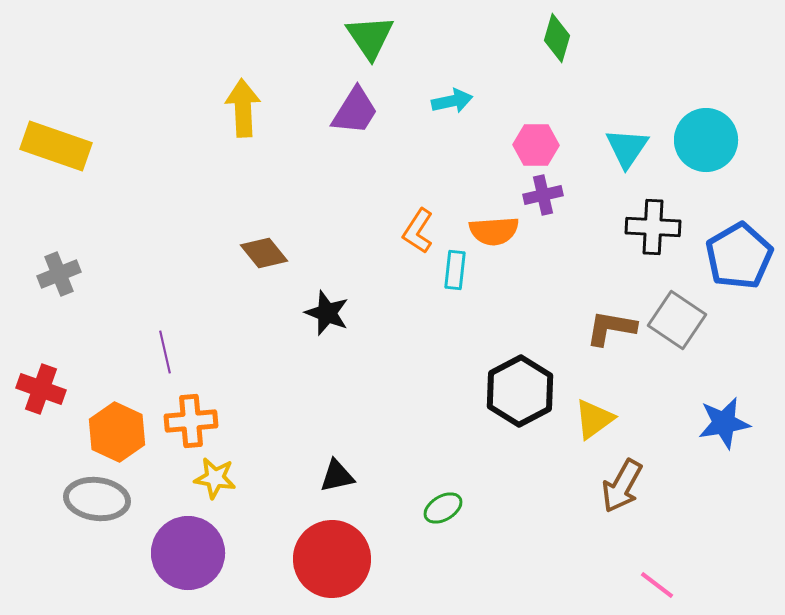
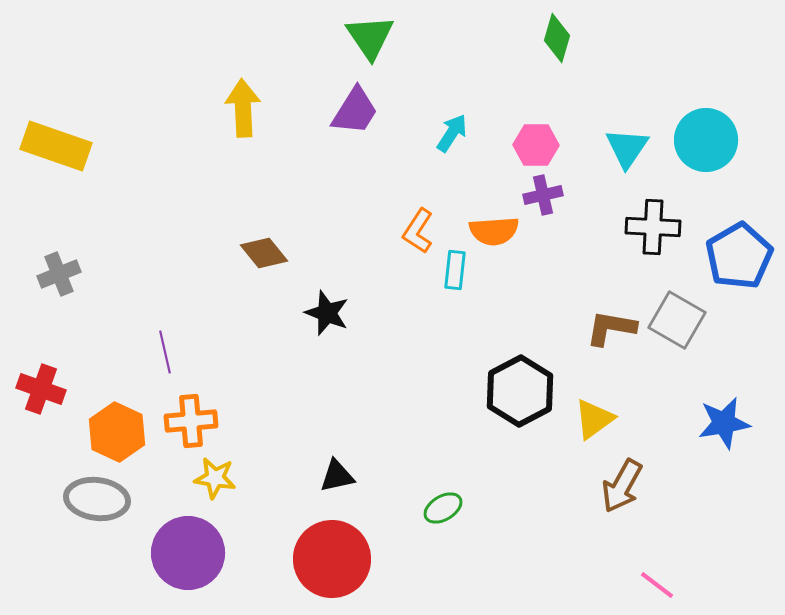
cyan arrow: moved 32 px down; rotated 45 degrees counterclockwise
gray square: rotated 4 degrees counterclockwise
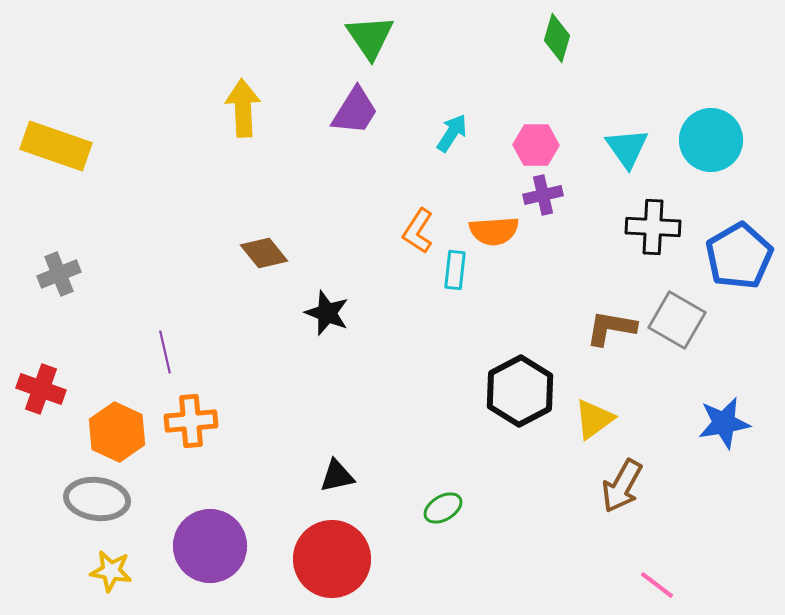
cyan circle: moved 5 px right
cyan triangle: rotated 9 degrees counterclockwise
yellow star: moved 104 px left, 93 px down
purple circle: moved 22 px right, 7 px up
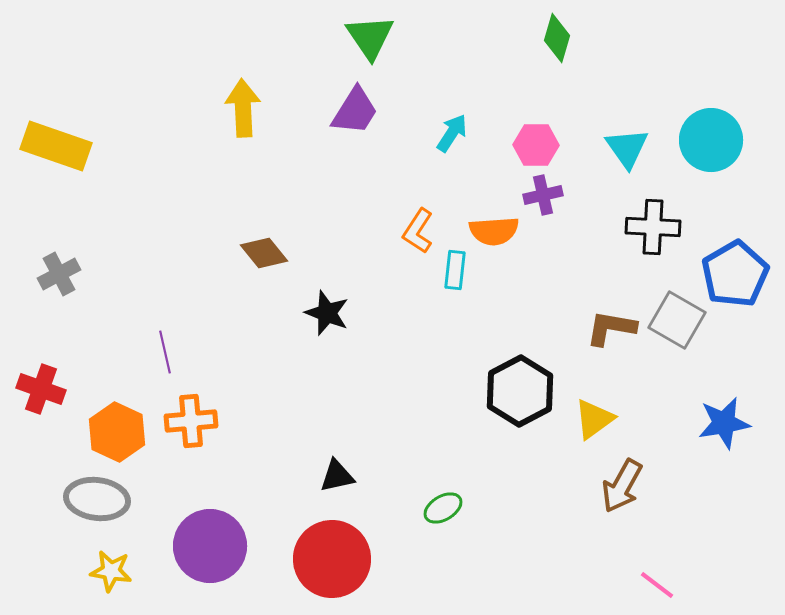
blue pentagon: moved 4 px left, 18 px down
gray cross: rotated 6 degrees counterclockwise
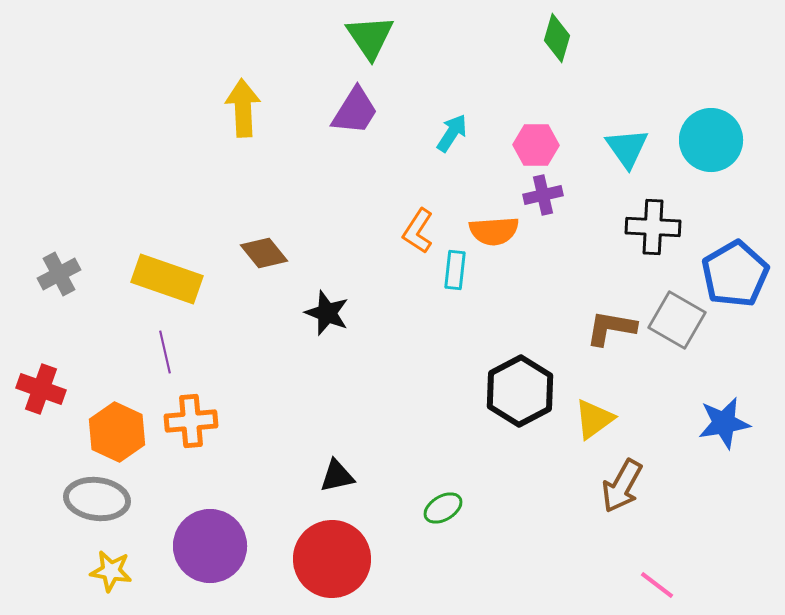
yellow rectangle: moved 111 px right, 133 px down
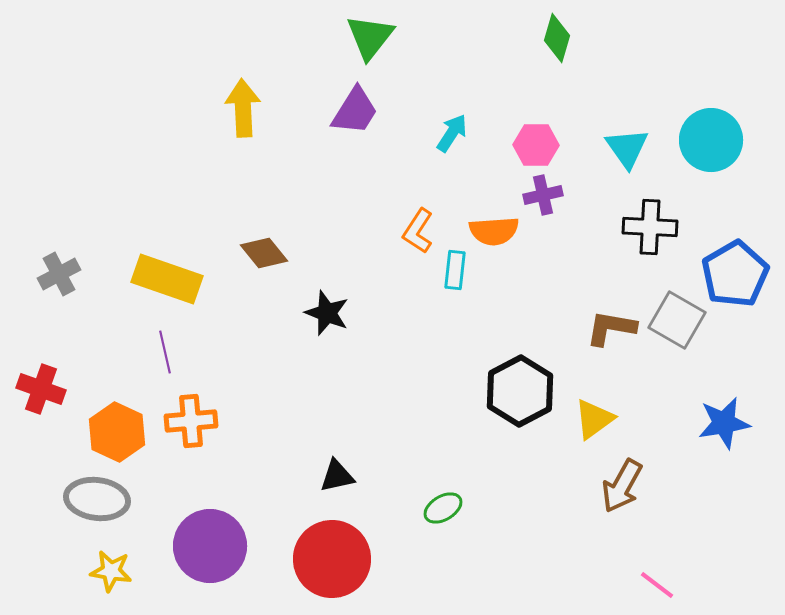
green triangle: rotated 12 degrees clockwise
black cross: moved 3 px left
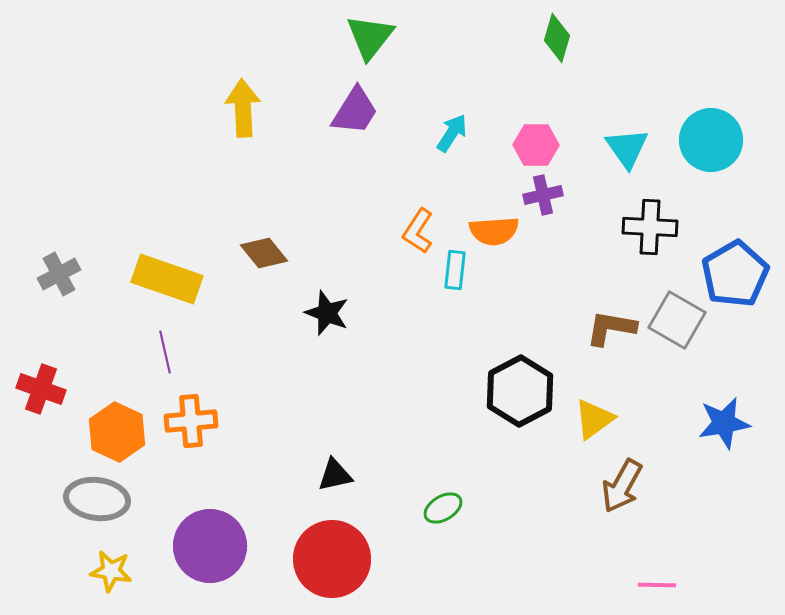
black triangle: moved 2 px left, 1 px up
pink line: rotated 36 degrees counterclockwise
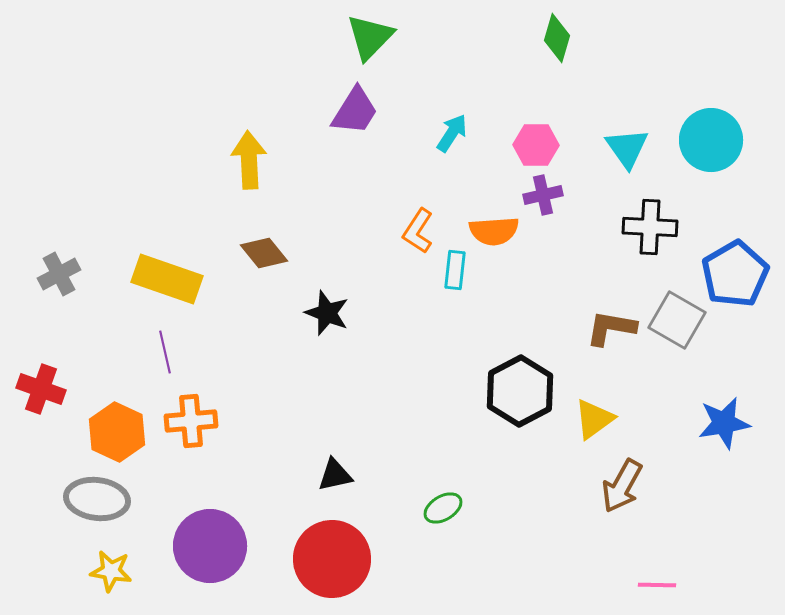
green triangle: rotated 6 degrees clockwise
yellow arrow: moved 6 px right, 52 px down
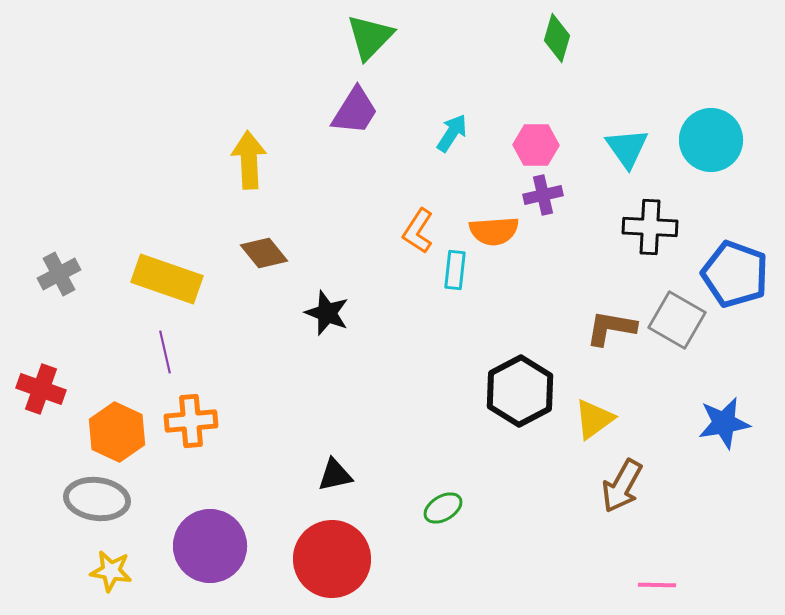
blue pentagon: rotated 22 degrees counterclockwise
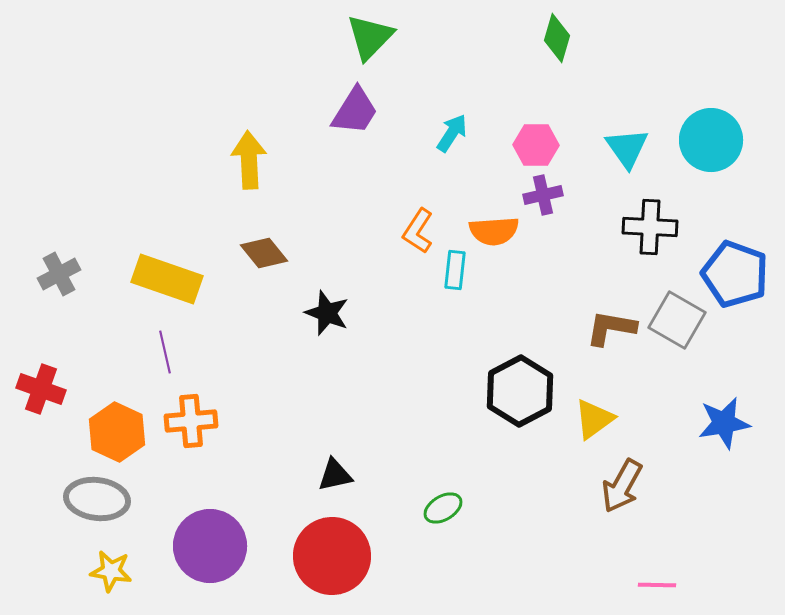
red circle: moved 3 px up
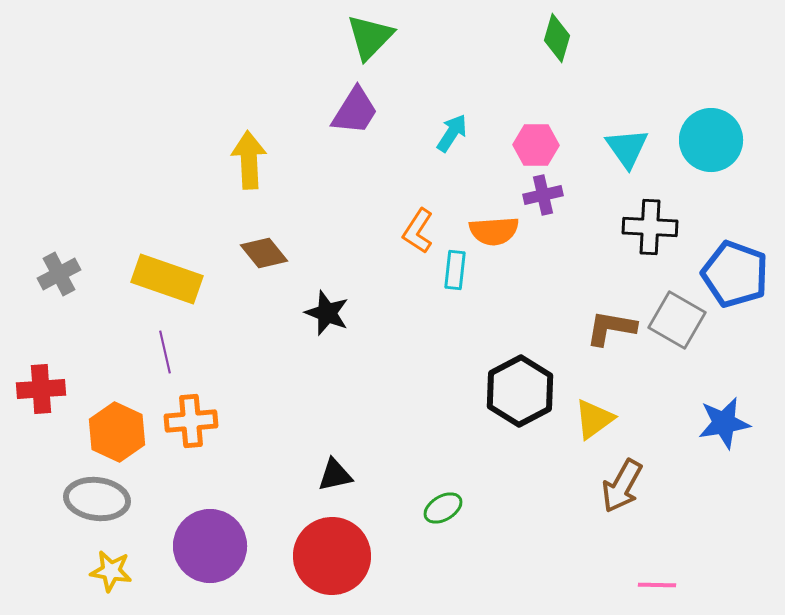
red cross: rotated 24 degrees counterclockwise
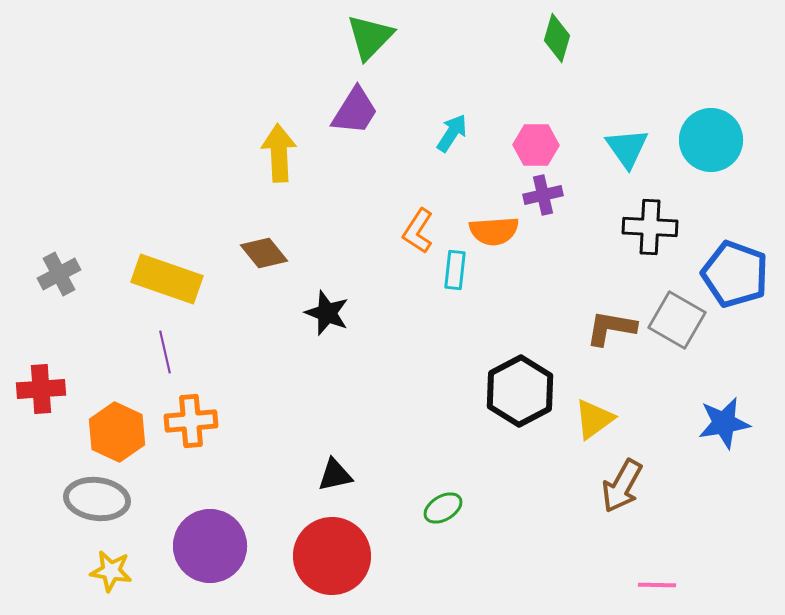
yellow arrow: moved 30 px right, 7 px up
